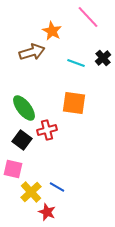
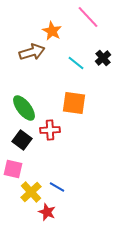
cyan line: rotated 18 degrees clockwise
red cross: moved 3 px right; rotated 12 degrees clockwise
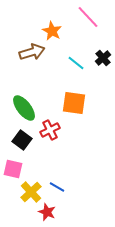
red cross: rotated 24 degrees counterclockwise
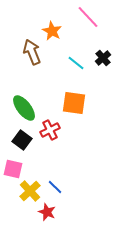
brown arrow: rotated 95 degrees counterclockwise
blue line: moved 2 px left; rotated 14 degrees clockwise
yellow cross: moved 1 px left, 1 px up
